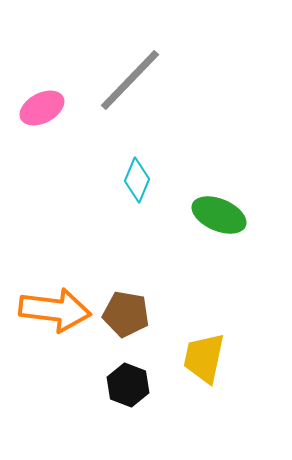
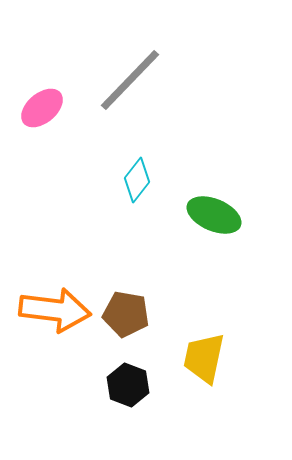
pink ellipse: rotated 12 degrees counterclockwise
cyan diamond: rotated 15 degrees clockwise
green ellipse: moved 5 px left
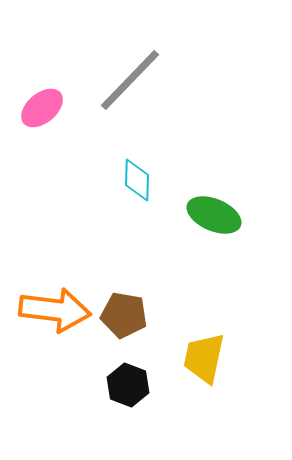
cyan diamond: rotated 36 degrees counterclockwise
brown pentagon: moved 2 px left, 1 px down
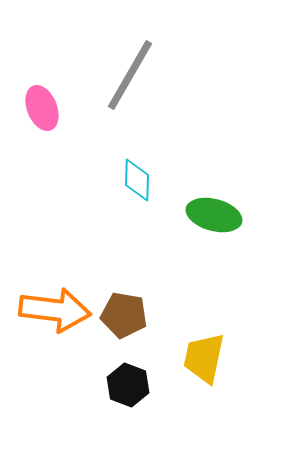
gray line: moved 5 px up; rotated 14 degrees counterclockwise
pink ellipse: rotated 72 degrees counterclockwise
green ellipse: rotated 8 degrees counterclockwise
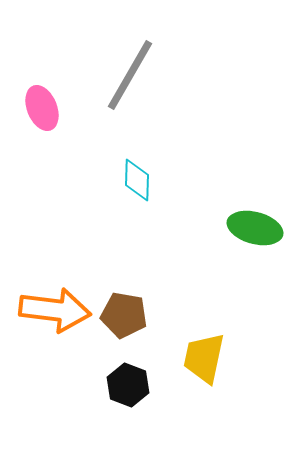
green ellipse: moved 41 px right, 13 px down
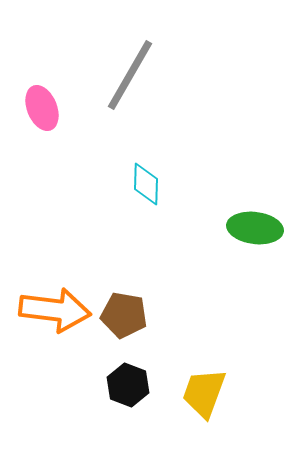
cyan diamond: moved 9 px right, 4 px down
green ellipse: rotated 8 degrees counterclockwise
yellow trapezoid: moved 35 px down; rotated 8 degrees clockwise
